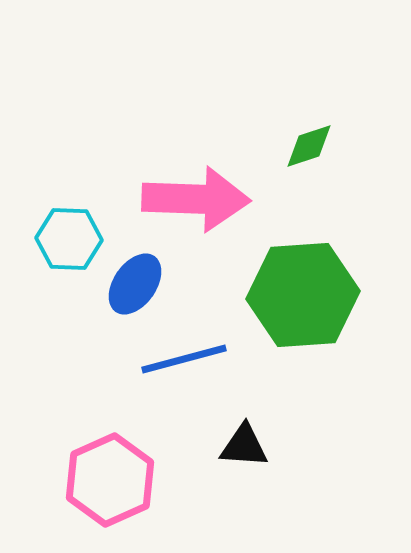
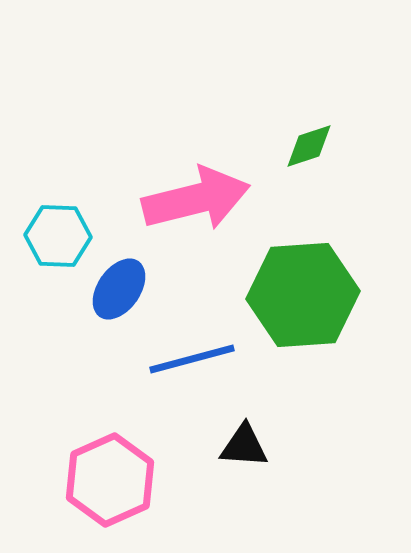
pink arrow: rotated 16 degrees counterclockwise
cyan hexagon: moved 11 px left, 3 px up
blue ellipse: moved 16 px left, 5 px down
blue line: moved 8 px right
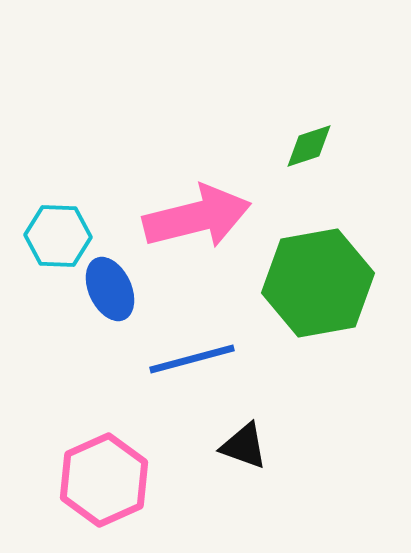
pink arrow: moved 1 px right, 18 px down
blue ellipse: moved 9 px left; rotated 60 degrees counterclockwise
green hexagon: moved 15 px right, 12 px up; rotated 6 degrees counterclockwise
black triangle: rotated 16 degrees clockwise
pink hexagon: moved 6 px left
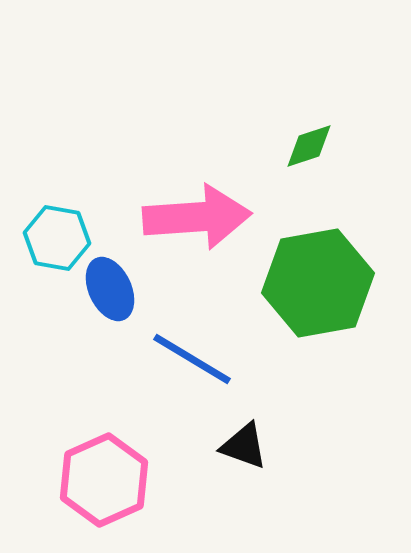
pink arrow: rotated 10 degrees clockwise
cyan hexagon: moved 1 px left, 2 px down; rotated 8 degrees clockwise
blue line: rotated 46 degrees clockwise
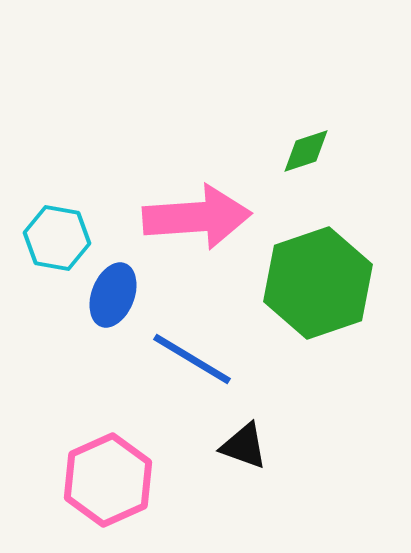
green diamond: moved 3 px left, 5 px down
green hexagon: rotated 9 degrees counterclockwise
blue ellipse: moved 3 px right, 6 px down; rotated 46 degrees clockwise
pink hexagon: moved 4 px right
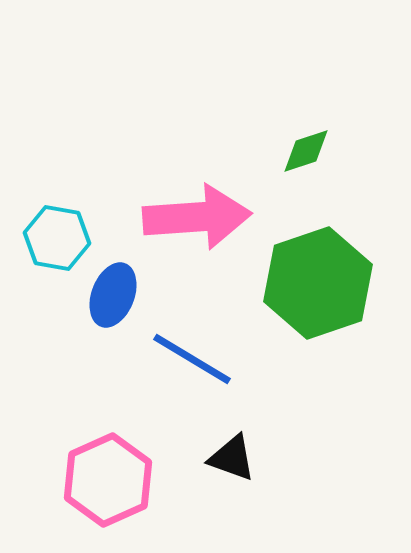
black triangle: moved 12 px left, 12 px down
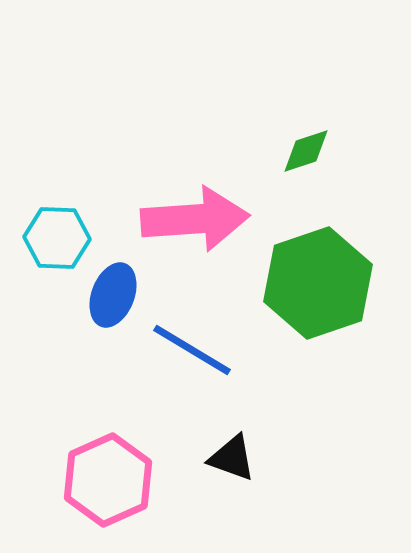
pink arrow: moved 2 px left, 2 px down
cyan hexagon: rotated 8 degrees counterclockwise
blue line: moved 9 px up
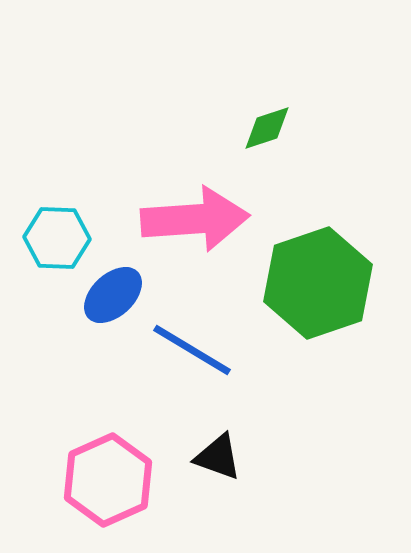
green diamond: moved 39 px left, 23 px up
blue ellipse: rotated 26 degrees clockwise
black triangle: moved 14 px left, 1 px up
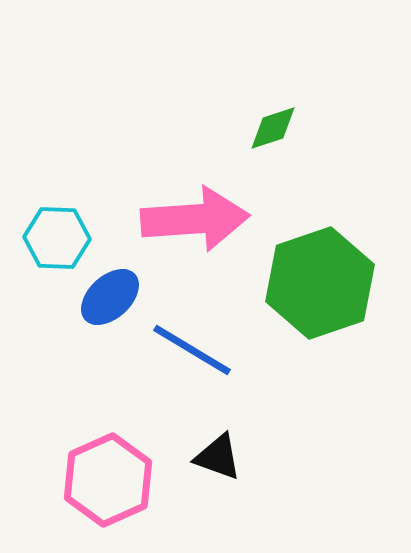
green diamond: moved 6 px right
green hexagon: moved 2 px right
blue ellipse: moved 3 px left, 2 px down
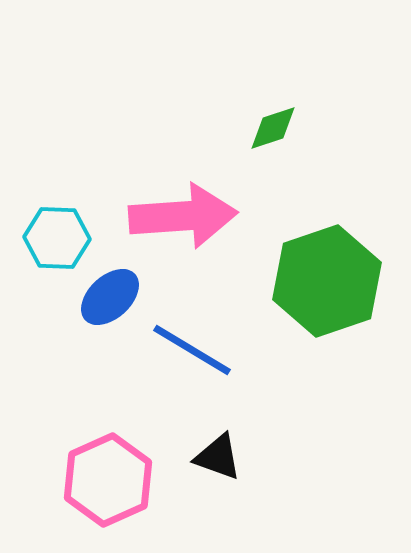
pink arrow: moved 12 px left, 3 px up
green hexagon: moved 7 px right, 2 px up
